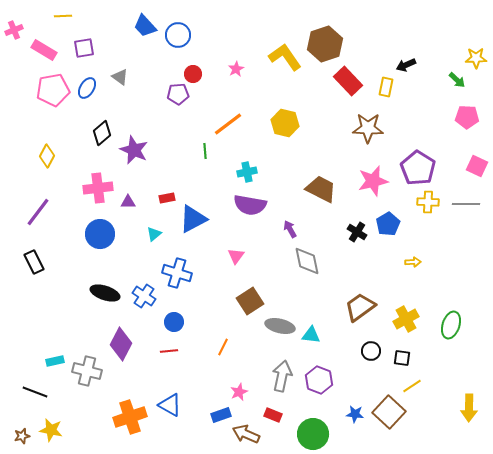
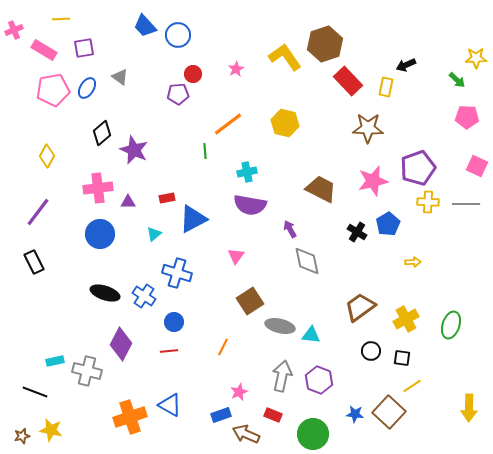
yellow line at (63, 16): moved 2 px left, 3 px down
purple pentagon at (418, 168): rotated 20 degrees clockwise
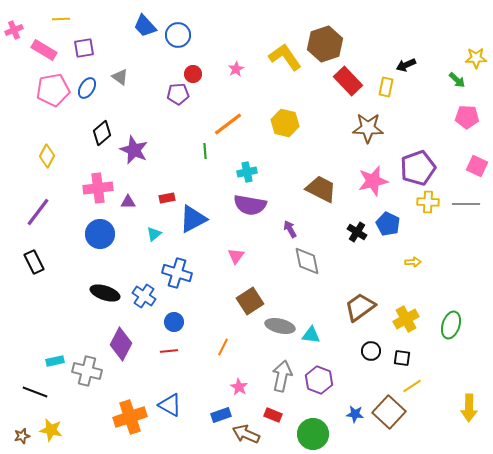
blue pentagon at (388, 224): rotated 15 degrees counterclockwise
pink star at (239, 392): moved 5 px up; rotated 18 degrees counterclockwise
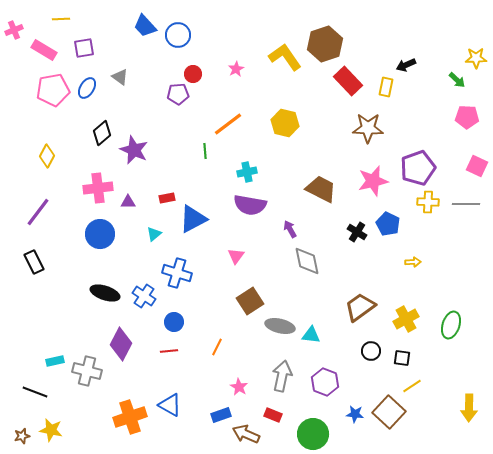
orange line at (223, 347): moved 6 px left
purple hexagon at (319, 380): moved 6 px right, 2 px down
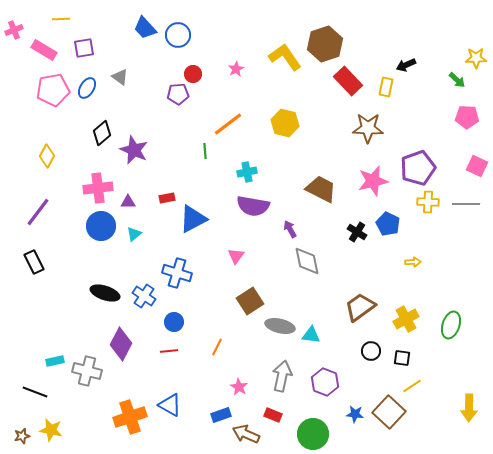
blue trapezoid at (145, 26): moved 2 px down
purple semicircle at (250, 205): moved 3 px right, 1 px down
blue circle at (100, 234): moved 1 px right, 8 px up
cyan triangle at (154, 234): moved 20 px left
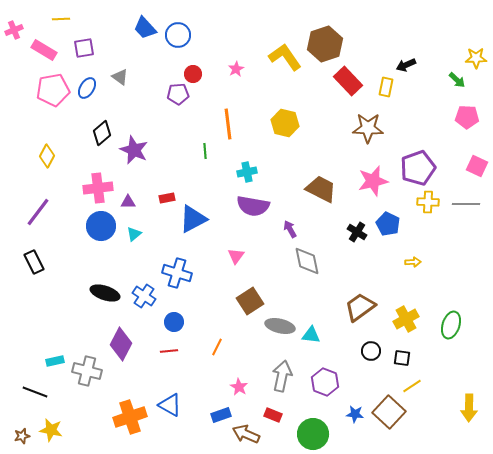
orange line at (228, 124): rotated 60 degrees counterclockwise
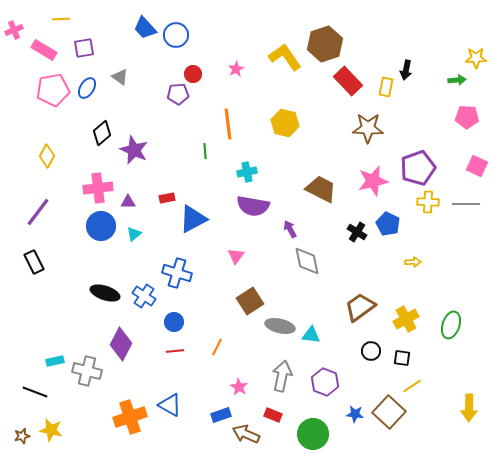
blue circle at (178, 35): moved 2 px left
black arrow at (406, 65): moved 5 px down; rotated 54 degrees counterclockwise
green arrow at (457, 80): rotated 48 degrees counterclockwise
red line at (169, 351): moved 6 px right
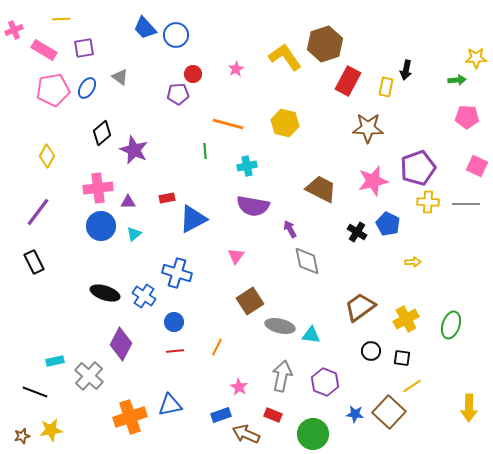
red rectangle at (348, 81): rotated 72 degrees clockwise
orange line at (228, 124): rotated 68 degrees counterclockwise
cyan cross at (247, 172): moved 6 px up
gray cross at (87, 371): moved 2 px right, 5 px down; rotated 28 degrees clockwise
blue triangle at (170, 405): rotated 40 degrees counterclockwise
yellow star at (51, 430): rotated 20 degrees counterclockwise
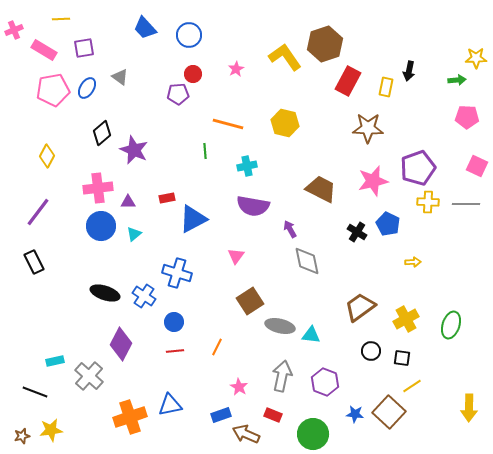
blue circle at (176, 35): moved 13 px right
black arrow at (406, 70): moved 3 px right, 1 px down
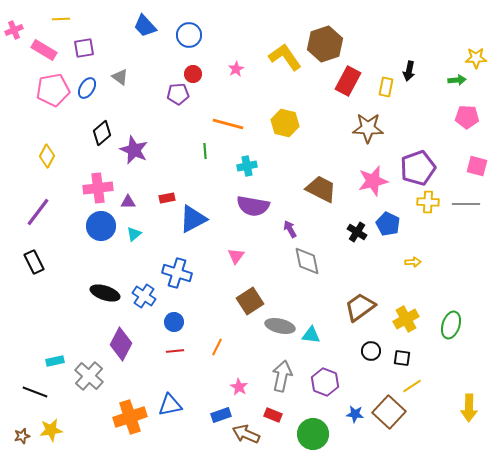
blue trapezoid at (145, 28): moved 2 px up
pink square at (477, 166): rotated 10 degrees counterclockwise
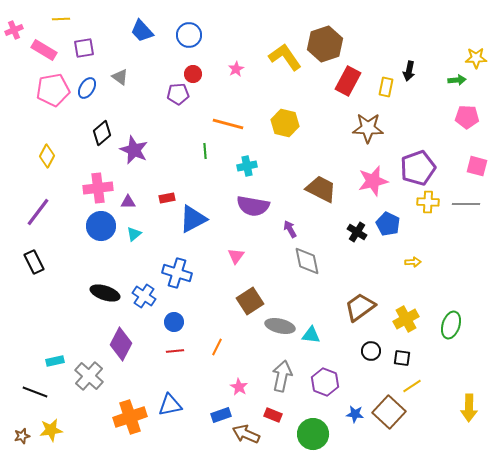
blue trapezoid at (145, 26): moved 3 px left, 5 px down
